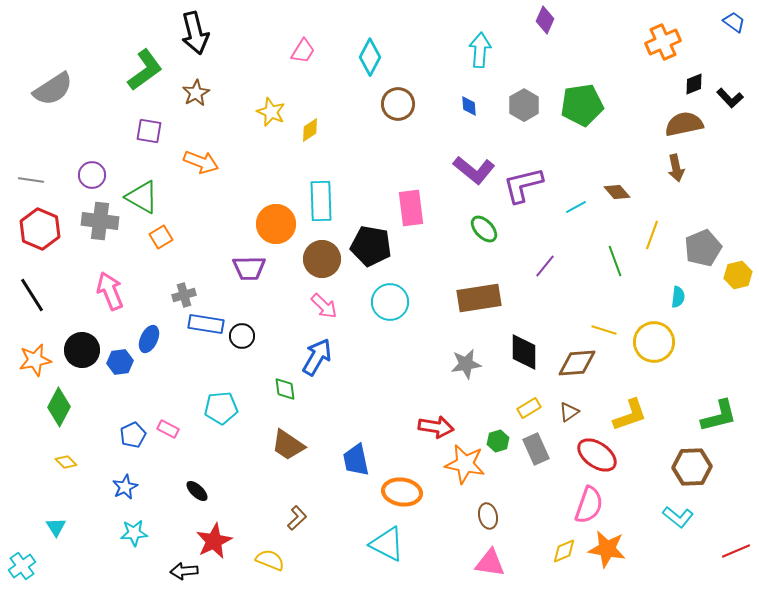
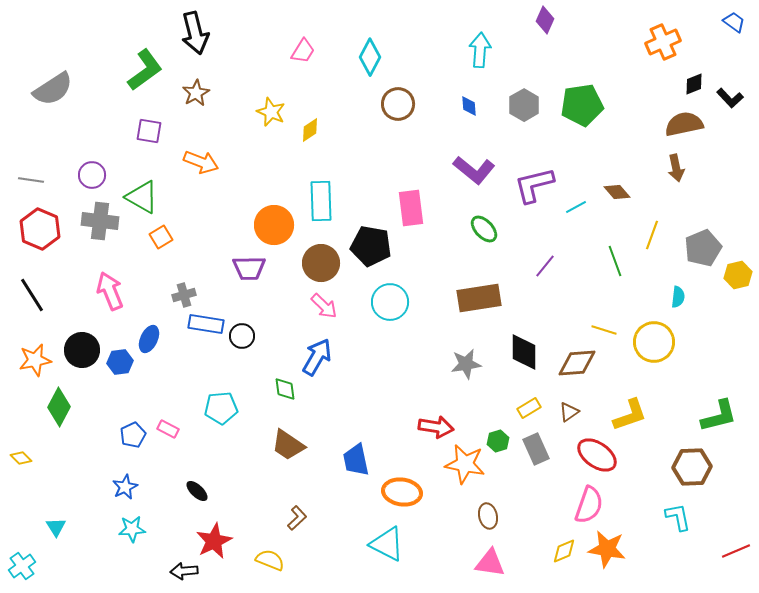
purple L-shape at (523, 185): moved 11 px right
orange circle at (276, 224): moved 2 px left, 1 px down
brown circle at (322, 259): moved 1 px left, 4 px down
yellow diamond at (66, 462): moved 45 px left, 4 px up
cyan L-shape at (678, 517): rotated 140 degrees counterclockwise
cyan star at (134, 533): moved 2 px left, 4 px up
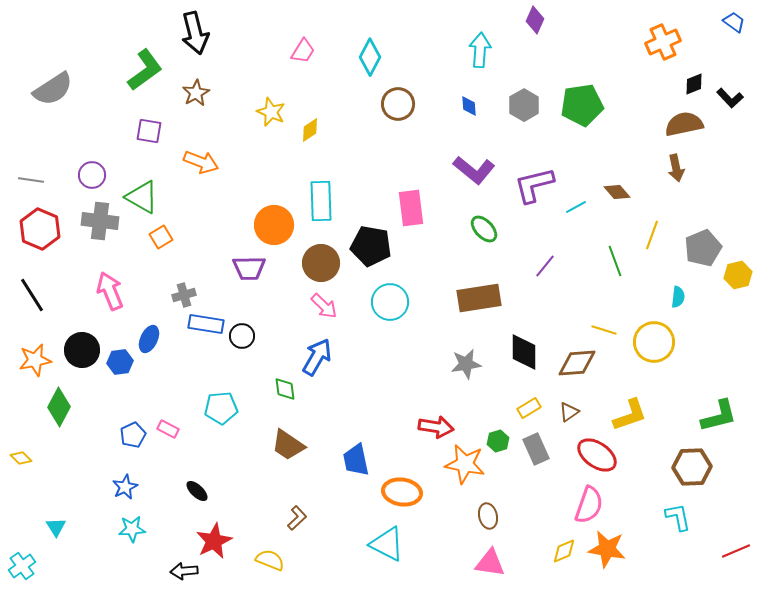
purple diamond at (545, 20): moved 10 px left
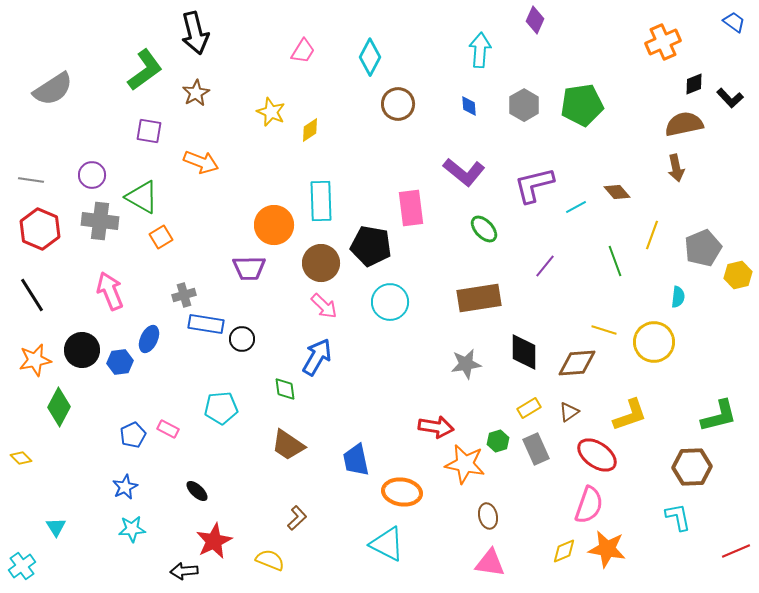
purple L-shape at (474, 170): moved 10 px left, 2 px down
black circle at (242, 336): moved 3 px down
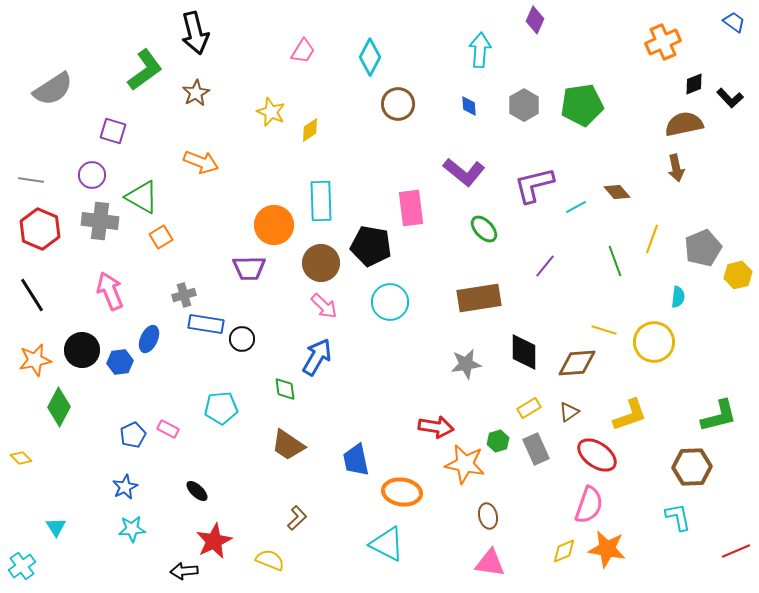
purple square at (149, 131): moved 36 px left; rotated 8 degrees clockwise
yellow line at (652, 235): moved 4 px down
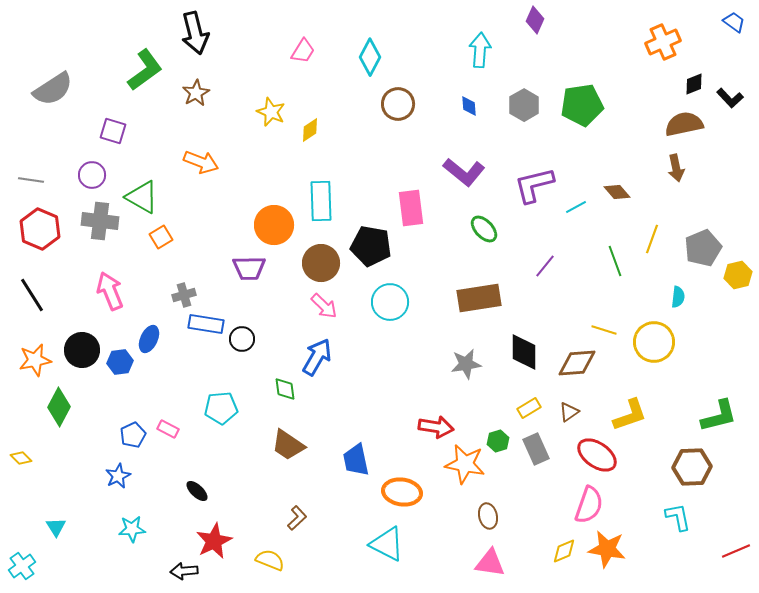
blue star at (125, 487): moved 7 px left, 11 px up
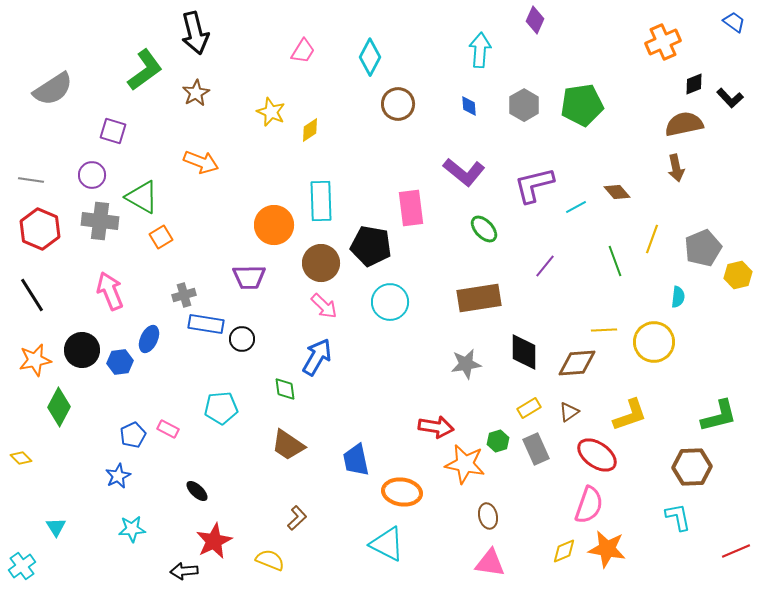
purple trapezoid at (249, 268): moved 9 px down
yellow line at (604, 330): rotated 20 degrees counterclockwise
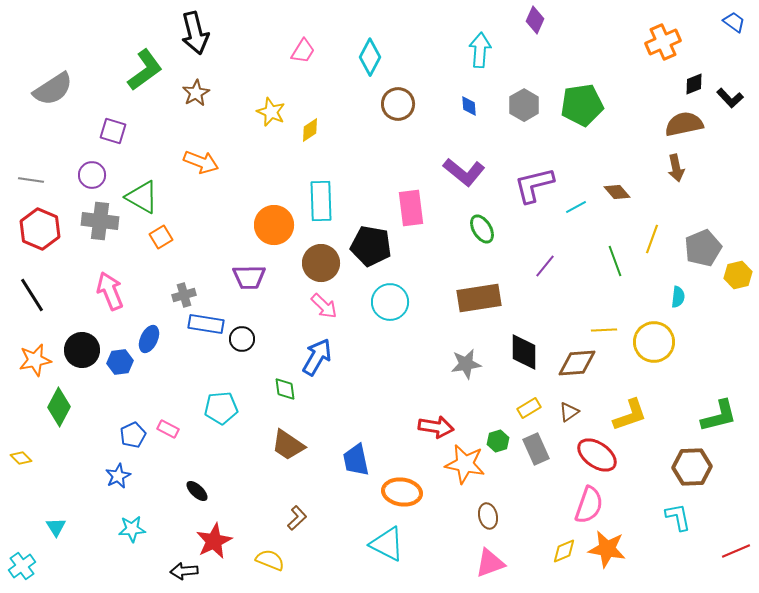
green ellipse at (484, 229): moved 2 px left; rotated 12 degrees clockwise
pink triangle at (490, 563): rotated 28 degrees counterclockwise
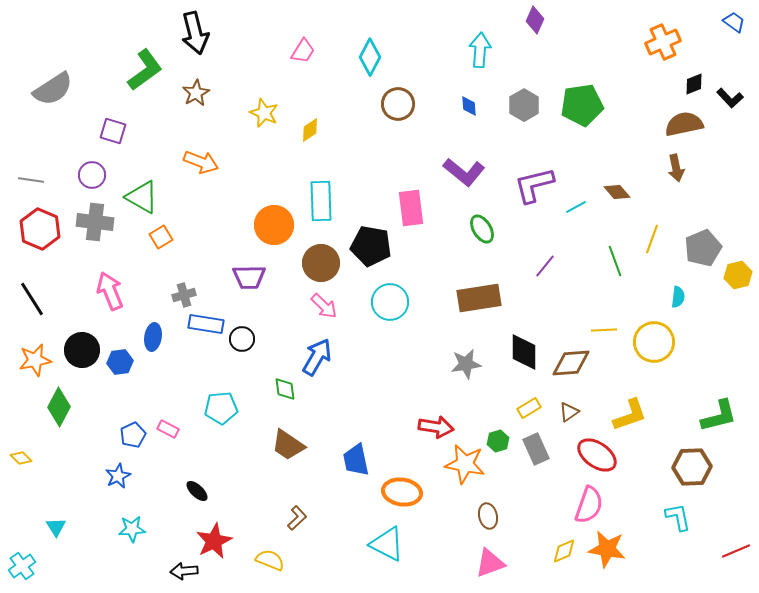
yellow star at (271, 112): moved 7 px left, 1 px down
gray cross at (100, 221): moved 5 px left, 1 px down
black line at (32, 295): moved 4 px down
blue ellipse at (149, 339): moved 4 px right, 2 px up; rotated 16 degrees counterclockwise
brown diamond at (577, 363): moved 6 px left
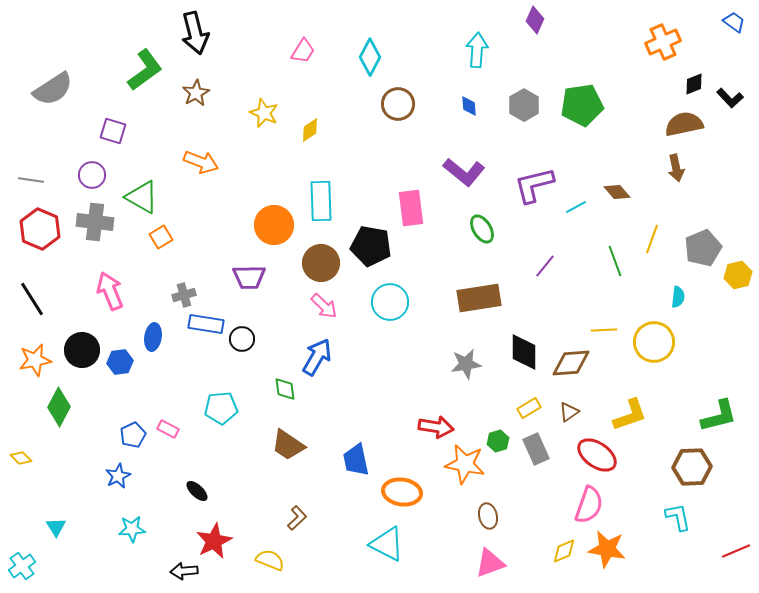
cyan arrow at (480, 50): moved 3 px left
